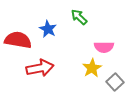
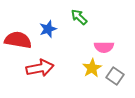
blue star: rotated 24 degrees clockwise
gray square: moved 6 px up; rotated 12 degrees counterclockwise
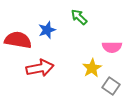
blue star: moved 1 px left, 1 px down
pink semicircle: moved 8 px right
gray square: moved 4 px left, 10 px down
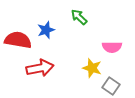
blue star: moved 1 px left
yellow star: rotated 24 degrees counterclockwise
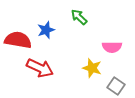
red arrow: rotated 36 degrees clockwise
gray square: moved 5 px right
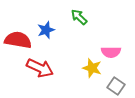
pink semicircle: moved 1 px left, 5 px down
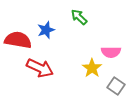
yellow star: rotated 18 degrees clockwise
